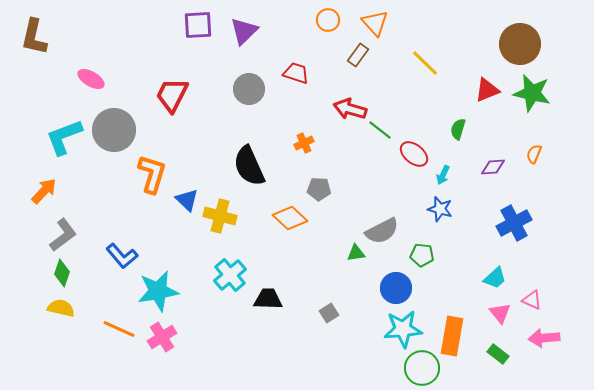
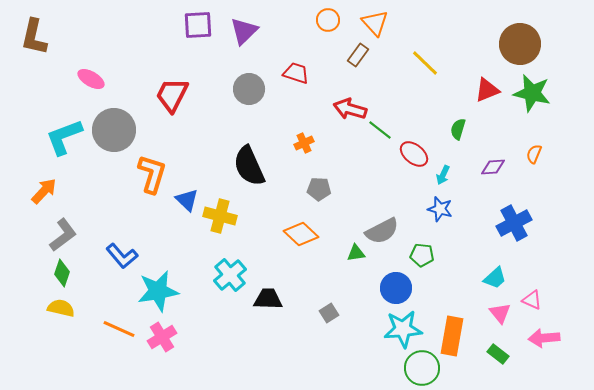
orange diamond at (290, 218): moved 11 px right, 16 px down
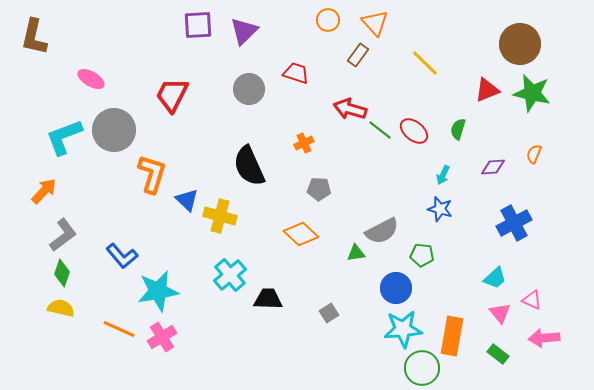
red ellipse at (414, 154): moved 23 px up
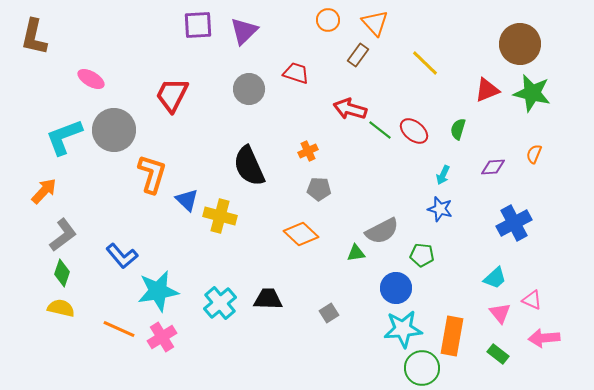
orange cross at (304, 143): moved 4 px right, 8 px down
cyan cross at (230, 275): moved 10 px left, 28 px down
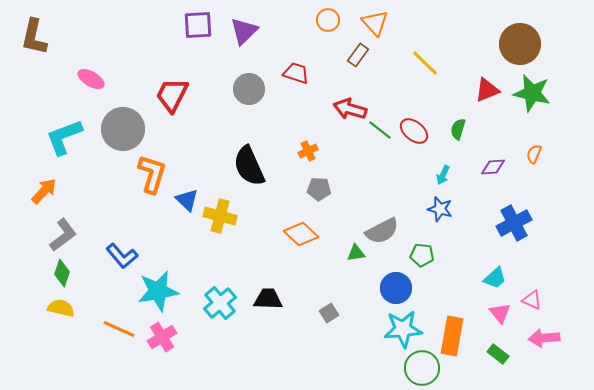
gray circle at (114, 130): moved 9 px right, 1 px up
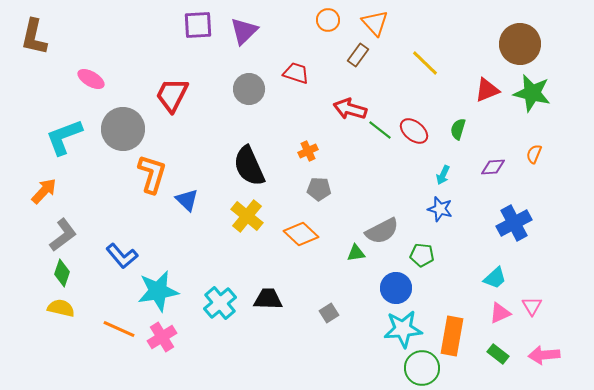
yellow cross at (220, 216): moved 27 px right; rotated 24 degrees clockwise
pink triangle at (532, 300): moved 6 px down; rotated 35 degrees clockwise
pink triangle at (500, 313): rotated 45 degrees clockwise
pink arrow at (544, 338): moved 17 px down
